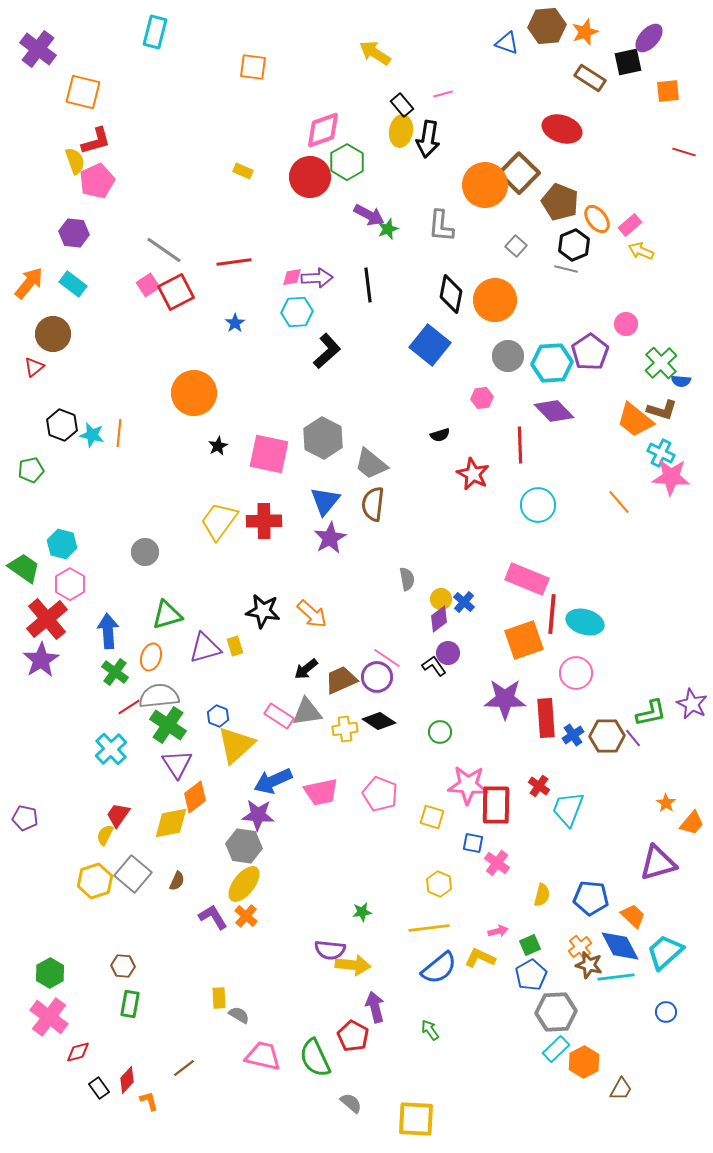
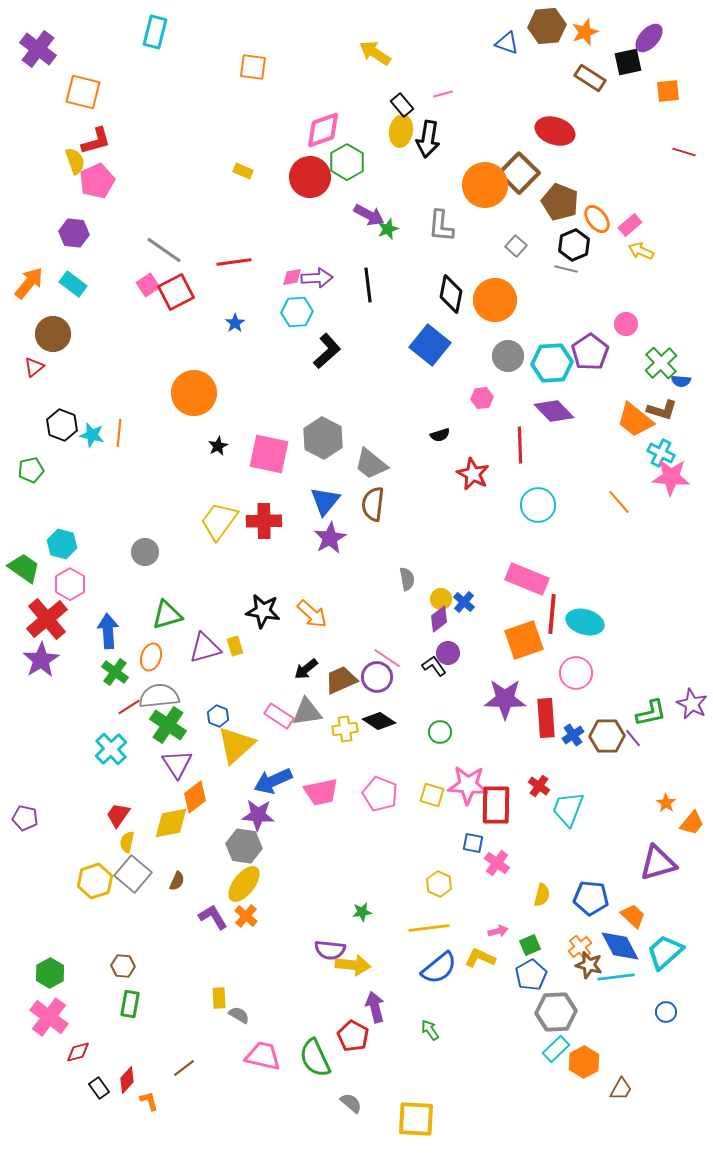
red ellipse at (562, 129): moved 7 px left, 2 px down
yellow square at (432, 817): moved 22 px up
yellow semicircle at (105, 835): moved 22 px right, 7 px down; rotated 15 degrees counterclockwise
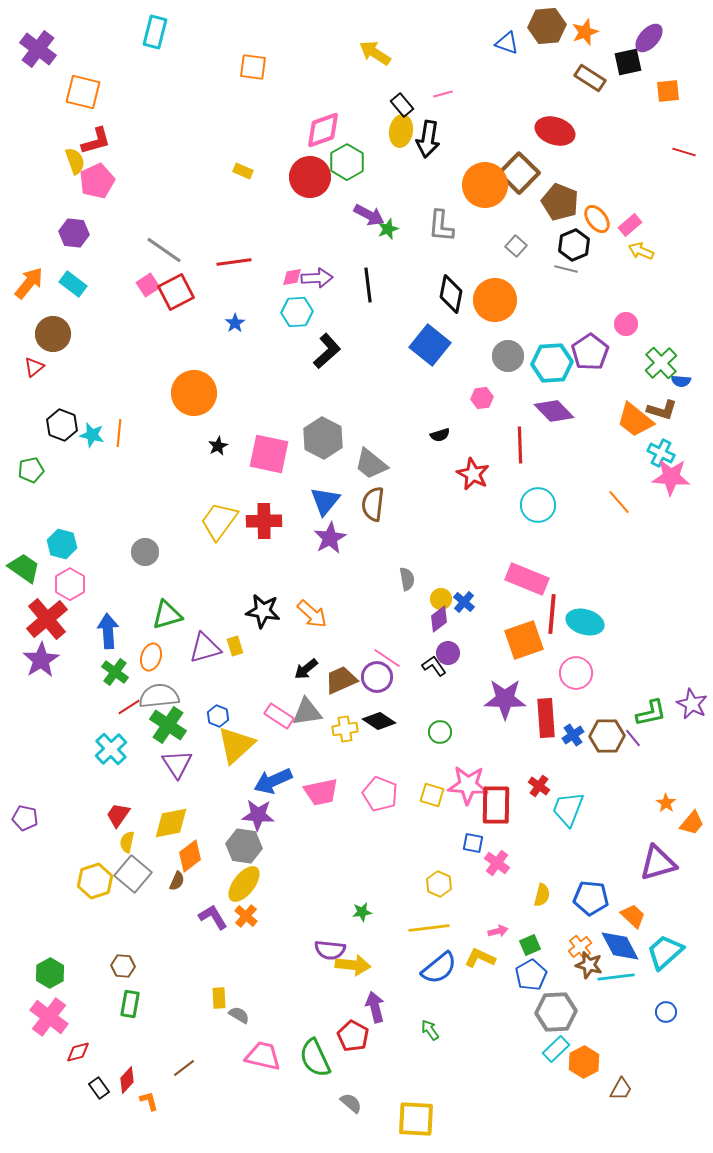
orange diamond at (195, 797): moved 5 px left, 59 px down
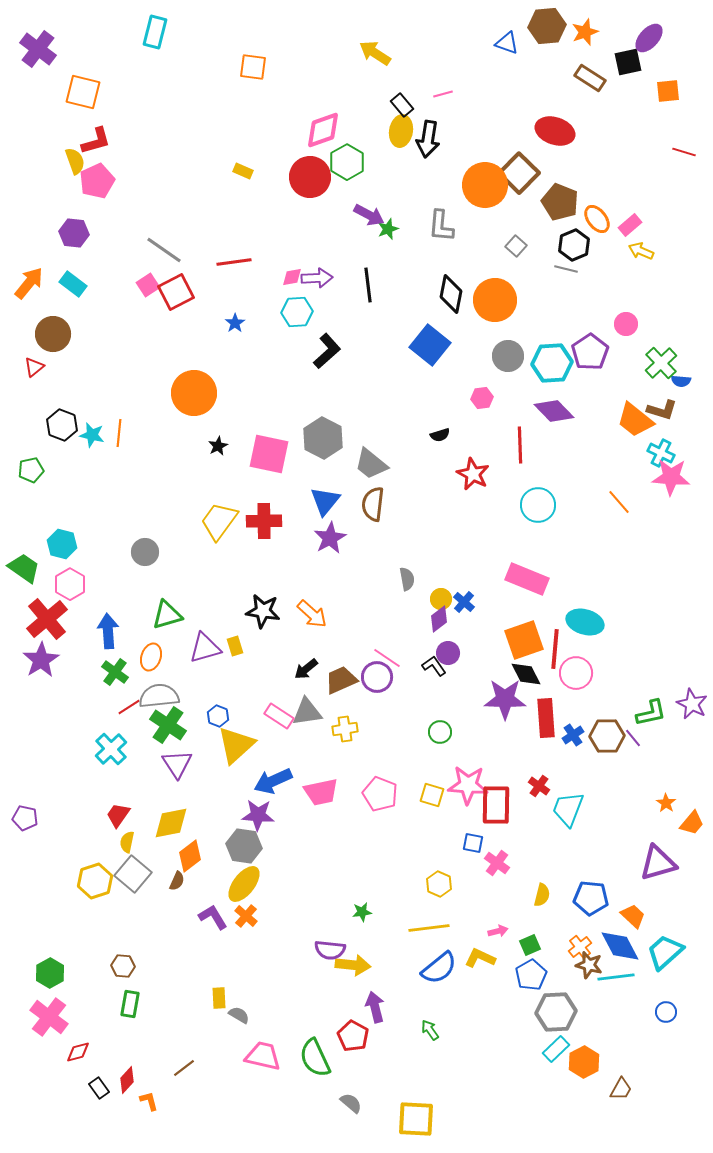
red line at (552, 614): moved 3 px right, 35 px down
black diamond at (379, 721): moved 147 px right, 47 px up; rotated 28 degrees clockwise
